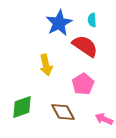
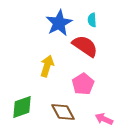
yellow arrow: moved 1 px right, 1 px down; rotated 150 degrees counterclockwise
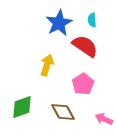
yellow arrow: moved 1 px up
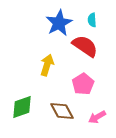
brown diamond: moved 1 px left, 1 px up
pink arrow: moved 7 px left, 2 px up; rotated 54 degrees counterclockwise
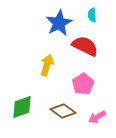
cyan semicircle: moved 5 px up
red semicircle: rotated 8 degrees counterclockwise
brown diamond: moved 1 px right; rotated 25 degrees counterclockwise
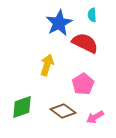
red semicircle: moved 3 px up
pink arrow: moved 2 px left
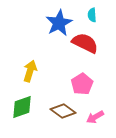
yellow arrow: moved 17 px left, 6 px down
pink pentagon: moved 1 px left
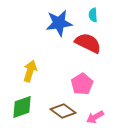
cyan semicircle: moved 1 px right
blue star: rotated 20 degrees clockwise
red semicircle: moved 3 px right
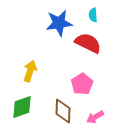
brown diamond: rotated 55 degrees clockwise
